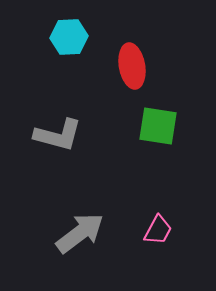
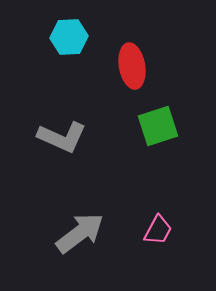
green square: rotated 27 degrees counterclockwise
gray L-shape: moved 4 px right, 2 px down; rotated 9 degrees clockwise
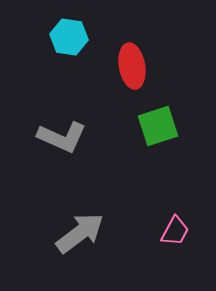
cyan hexagon: rotated 12 degrees clockwise
pink trapezoid: moved 17 px right, 1 px down
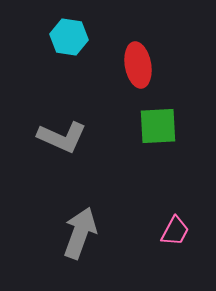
red ellipse: moved 6 px right, 1 px up
green square: rotated 15 degrees clockwise
gray arrow: rotated 33 degrees counterclockwise
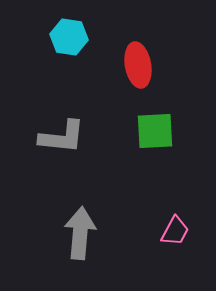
green square: moved 3 px left, 5 px down
gray L-shape: rotated 18 degrees counterclockwise
gray arrow: rotated 15 degrees counterclockwise
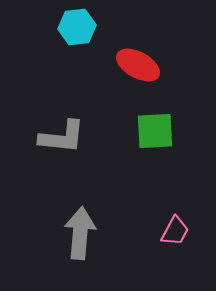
cyan hexagon: moved 8 px right, 10 px up; rotated 15 degrees counterclockwise
red ellipse: rotated 51 degrees counterclockwise
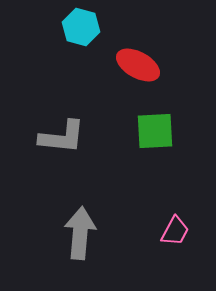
cyan hexagon: moved 4 px right; rotated 21 degrees clockwise
